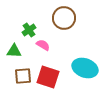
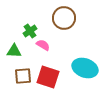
green cross: moved 1 px right, 1 px down
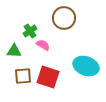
cyan ellipse: moved 1 px right, 2 px up
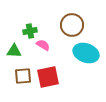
brown circle: moved 8 px right, 7 px down
green cross: rotated 24 degrees clockwise
cyan ellipse: moved 13 px up
red square: rotated 30 degrees counterclockwise
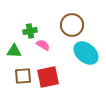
cyan ellipse: rotated 20 degrees clockwise
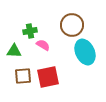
cyan ellipse: moved 1 px left, 1 px up; rotated 25 degrees clockwise
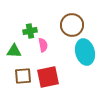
pink semicircle: rotated 48 degrees clockwise
cyan ellipse: rotated 10 degrees clockwise
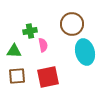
brown circle: moved 1 px up
brown square: moved 6 px left
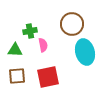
green triangle: moved 1 px right, 1 px up
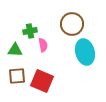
red square: moved 6 px left, 4 px down; rotated 35 degrees clockwise
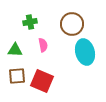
green cross: moved 9 px up
